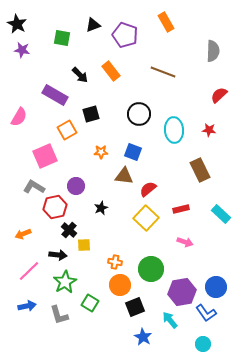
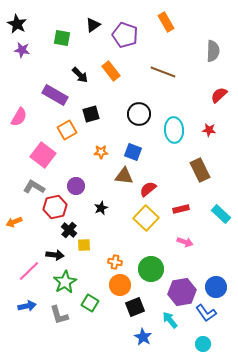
black triangle at (93, 25): rotated 14 degrees counterclockwise
pink square at (45, 156): moved 2 px left, 1 px up; rotated 30 degrees counterclockwise
orange arrow at (23, 234): moved 9 px left, 12 px up
black arrow at (58, 255): moved 3 px left
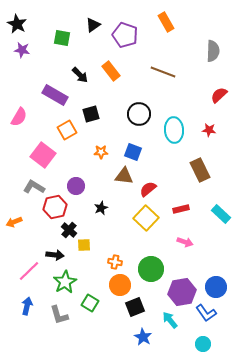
blue arrow at (27, 306): rotated 66 degrees counterclockwise
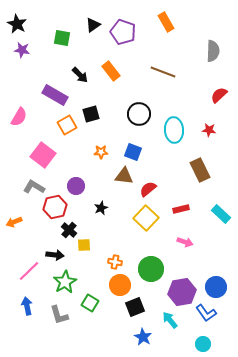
purple pentagon at (125, 35): moved 2 px left, 3 px up
orange square at (67, 130): moved 5 px up
blue arrow at (27, 306): rotated 24 degrees counterclockwise
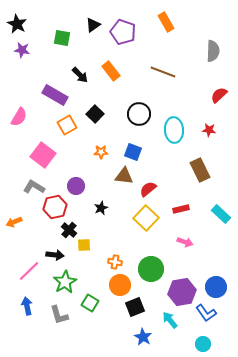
black square at (91, 114): moved 4 px right; rotated 30 degrees counterclockwise
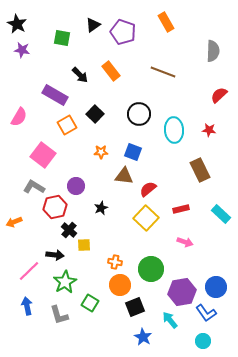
cyan circle at (203, 344): moved 3 px up
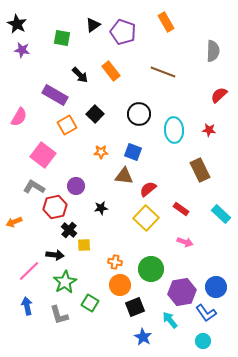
black star at (101, 208): rotated 16 degrees clockwise
red rectangle at (181, 209): rotated 49 degrees clockwise
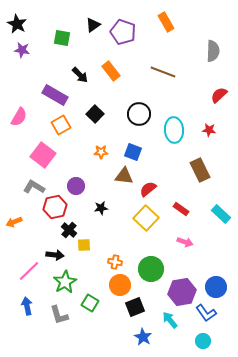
orange square at (67, 125): moved 6 px left
